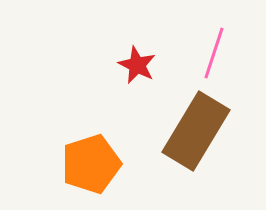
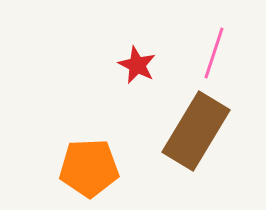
orange pentagon: moved 2 px left, 4 px down; rotated 16 degrees clockwise
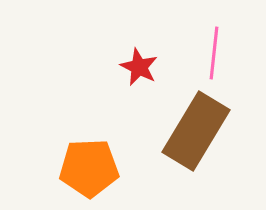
pink line: rotated 12 degrees counterclockwise
red star: moved 2 px right, 2 px down
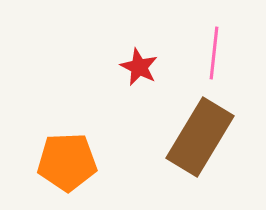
brown rectangle: moved 4 px right, 6 px down
orange pentagon: moved 22 px left, 6 px up
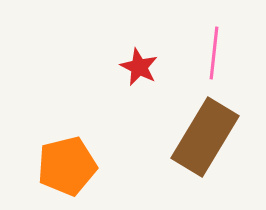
brown rectangle: moved 5 px right
orange pentagon: moved 4 px down; rotated 12 degrees counterclockwise
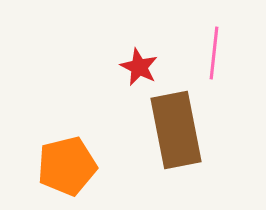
brown rectangle: moved 29 px left, 7 px up; rotated 42 degrees counterclockwise
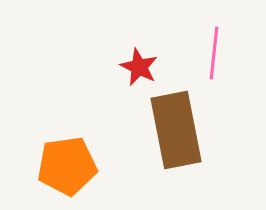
orange pentagon: rotated 6 degrees clockwise
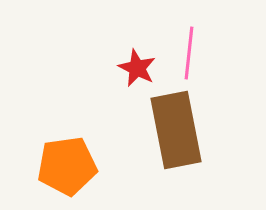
pink line: moved 25 px left
red star: moved 2 px left, 1 px down
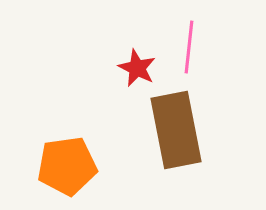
pink line: moved 6 px up
